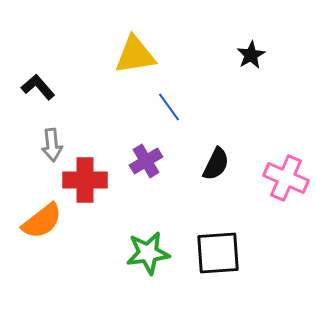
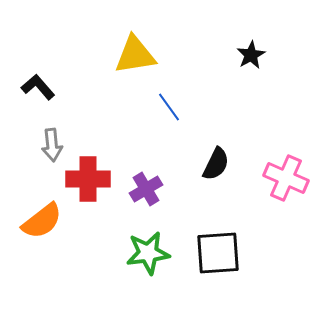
purple cross: moved 28 px down
red cross: moved 3 px right, 1 px up
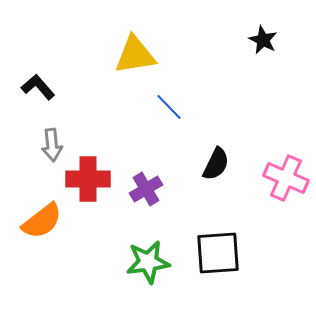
black star: moved 12 px right, 15 px up; rotated 16 degrees counterclockwise
blue line: rotated 8 degrees counterclockwise
green star: moved 9 px down
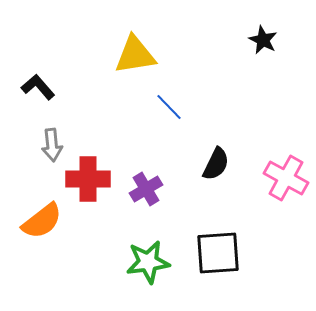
pink cross: rotated 6 degrees clockwise
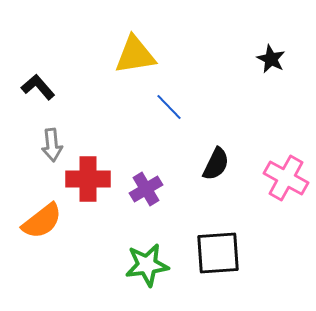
black star: moved 8 px right, 19 px down
green star: moved 1 px left, 3 px down
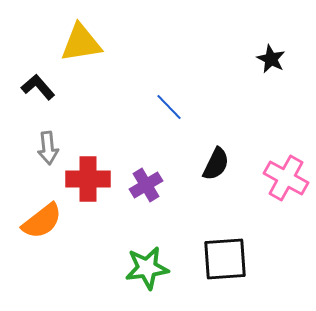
yellow triangle: moved 54 px left, 12 px up
gray arrow: moved 4 px left, 3 px down
purple cross: moved 4 px up
black square: moved 7 px right, 6 px down
green star: moved 3 px down
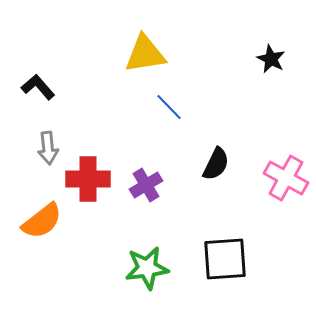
yellow triangle: moved 64 px right, 11 px down
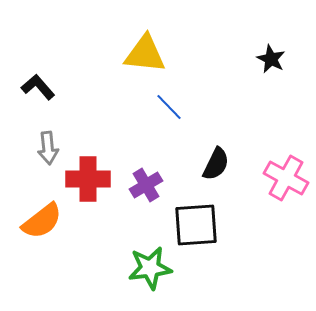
yellow triangle: rotated 15 degrees clockwise
black square: moved 29 px left, 34 px up
green star: moved 3 px right
